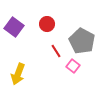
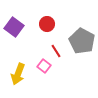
pink square: moved 29 px left
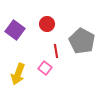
purple square: moved 1 px right, 3 px down
red line: rotated 24 degrees clockwise
pink square: moved 1 px right, 2 px down
